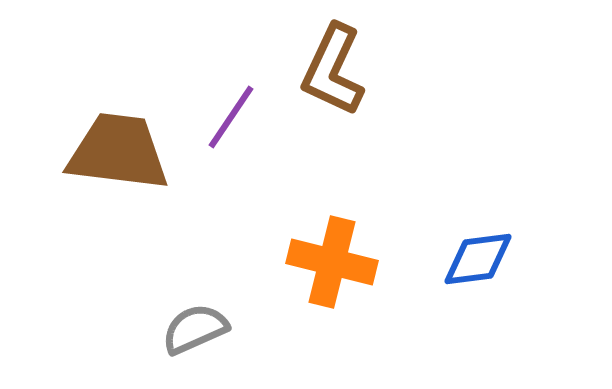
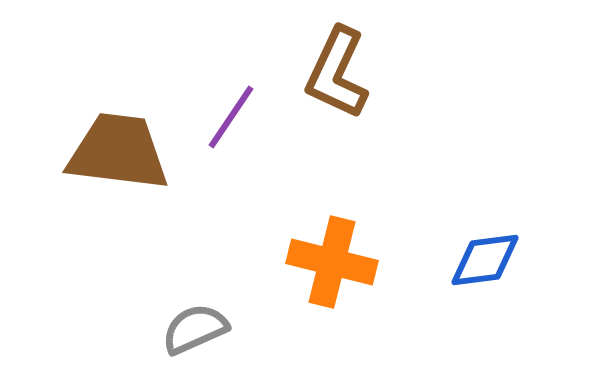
brown L-shape: moved 4 px right, 3 px down
blue diamond: moved 7 px right, 1 px down
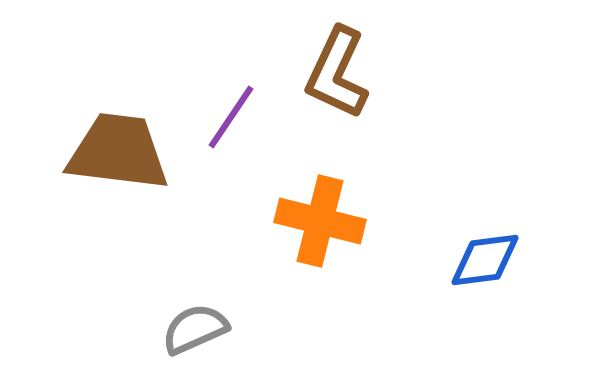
orange cross: moved 12 px left, 41 px up
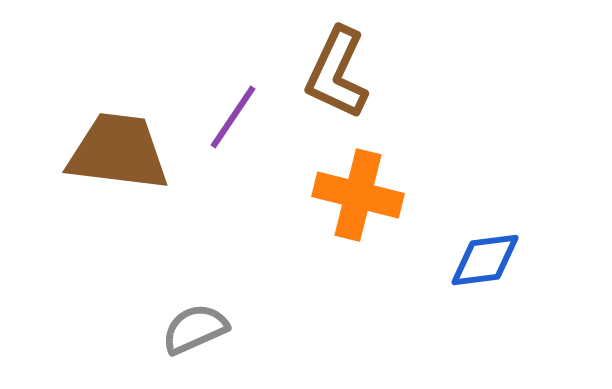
purple line: moved 2 px right
orange cross: moved 38 px right, 26 px up
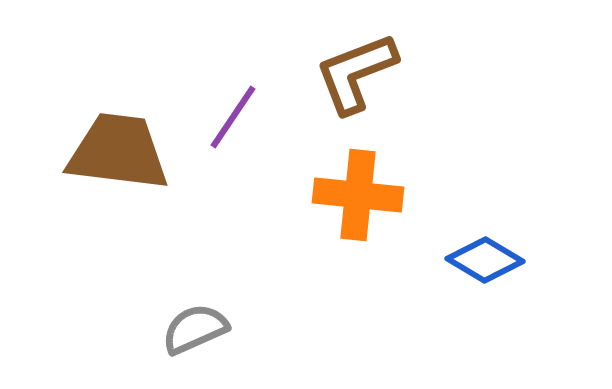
brown L-shape: moved 19 px right; rotated 44 degrees clockwise
orange cross: rotated 8 degrees counterclockwise
blue diamond: rotated 38 degrees clockwise
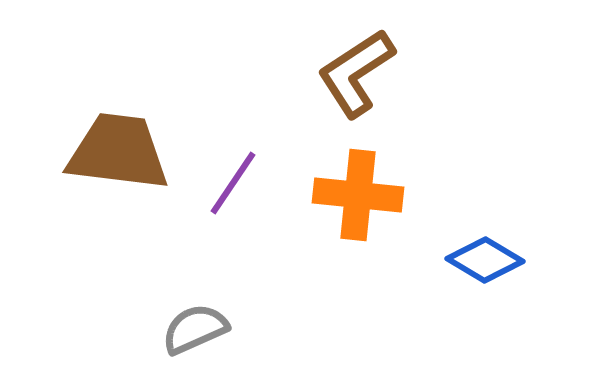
brown L-shape: rotated 12 degrees counterclockwise
purple line: moved 66 px down
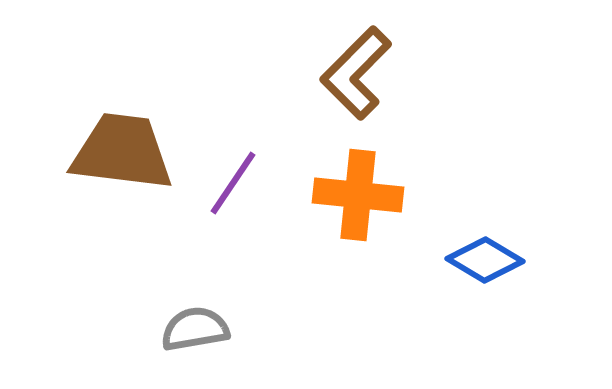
brown L-shape: rotated 12 degrees counterclockwise
brown trapezoid: moved 4 px right
gray semicircle: rotated 14 degrees clockwise
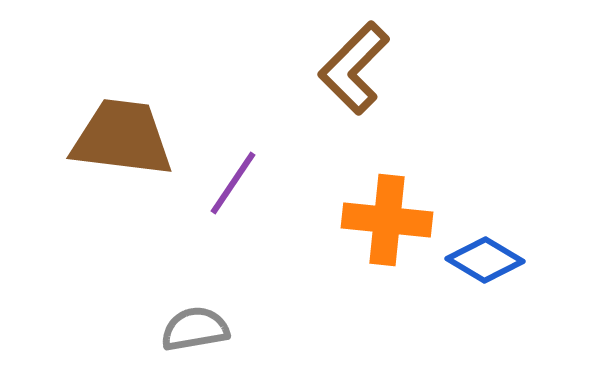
brown L-shape: moved 2 px left, 5 px up
brown trapezoid: moved 14 px up
orange cross: moved 29 px right, 25 px down
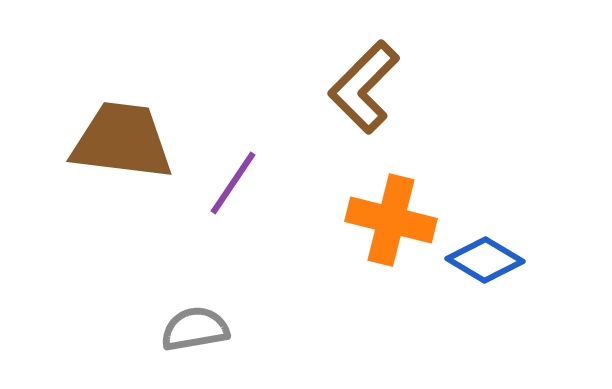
brown L-shape: moved 10 px right, 19 px down
brown trapezoid: moved 3 px down
orange cross: moved 4 px right; rotated 8 degrees clockwise
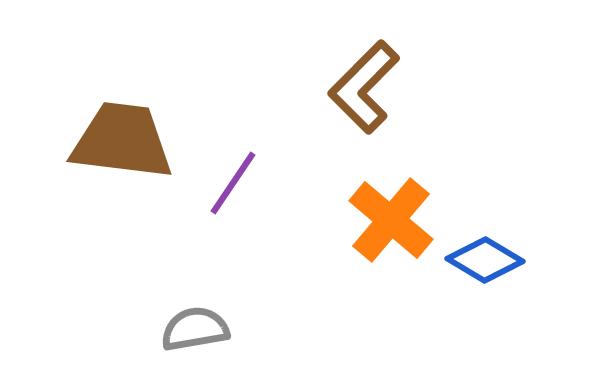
orange cross: rotated 26 degrees clockwise
